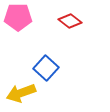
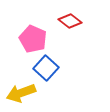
pink pentagon: moved 15 px right, 22 px down; rotated 24 degrees clockwise
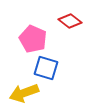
blue square: rotated 25 degrees counterclockwise
yellow arrow: moved 3 px right
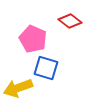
yellow arrow: moved 6 px left, 5 px up
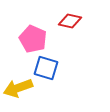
red diamond: rotated 25 degrees counterclockwise
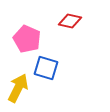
pink pentagon: moved 6 px left
yellow arrow: rotated 136 degrees clockwise
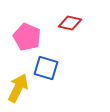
red diamond: moved 2 px down
pink pentagon: moved 2 px up
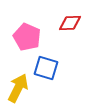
red diamond: rotated 15 degrees counterclockwise
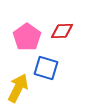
red diamond: moved 8 px left, 8 px down
pink pentagon: rotated 12 degrees clockwise
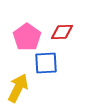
red diamond: moved 1 px down
blue square: moved 5 px up; rotated 20 degrees counterclockwise
